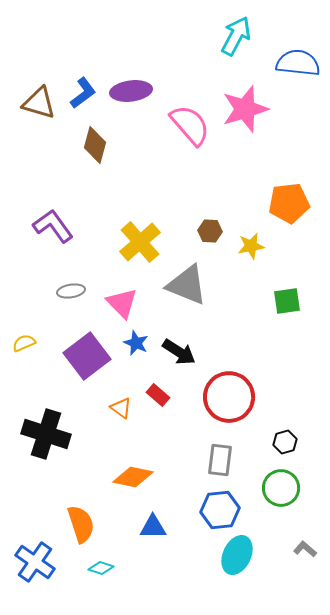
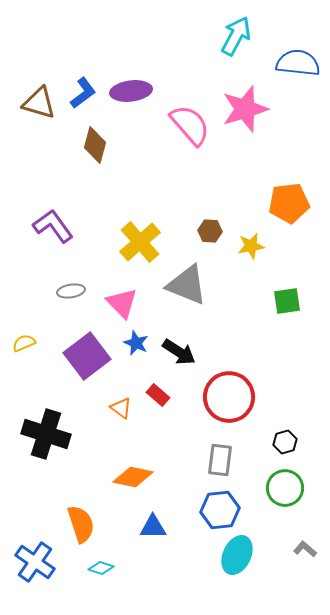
green circle: moved 4 px right
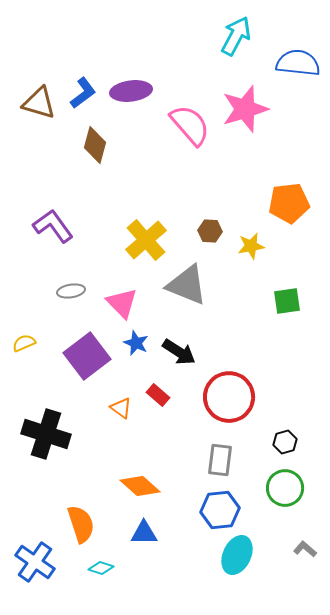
yellow cross: moved 6 px right, 2 px up
orange diamond: moved 7 px right, 9 px down; rotated 30 degrees clockwise
blue triangle: moved 9 px left, 6 px down
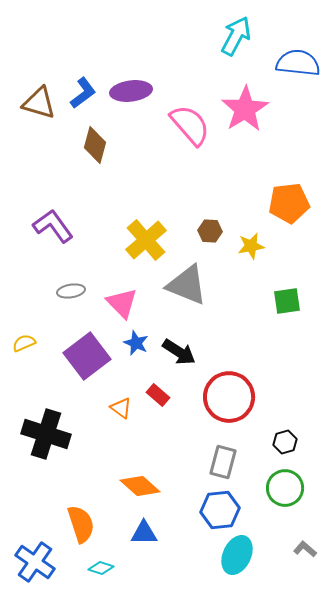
pink star: rotated 15 degrees counterclockwise
gray rectangle: moved 3 px right, 2 px down; rotated 8 degrees clockwise
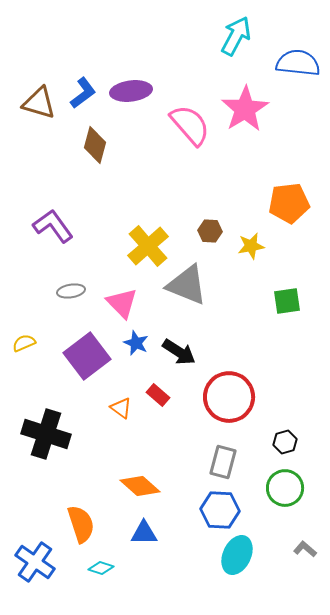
yellow cross: moved 2 px right, 6 px down
blue hexagon: rotated 9 degrees clockwise
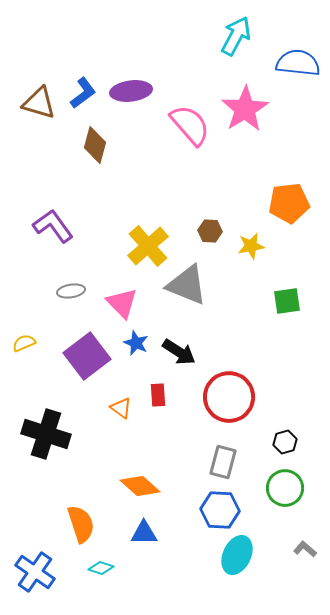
red rectangle: rotated 45 degrees clockwise
blue cross: moved 10 px down
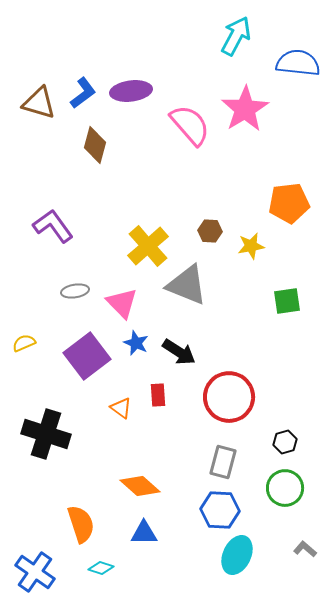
gray ellipse: moved 4 px right
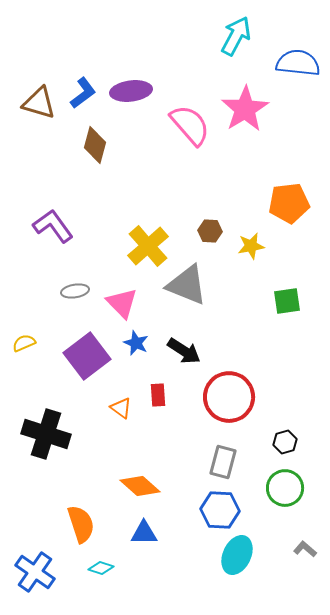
black arrow: moved 5 px right, 1 px up
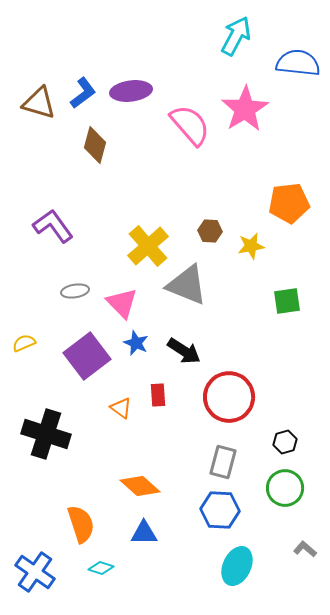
cyan ellipse: moved 11 px down
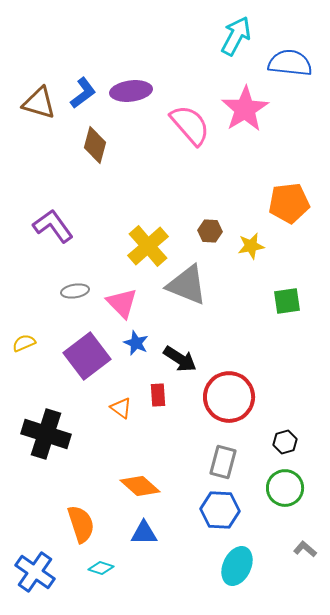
blue semicircle: moved 8 px left
black arrow: moved 4 px left, 8 px down
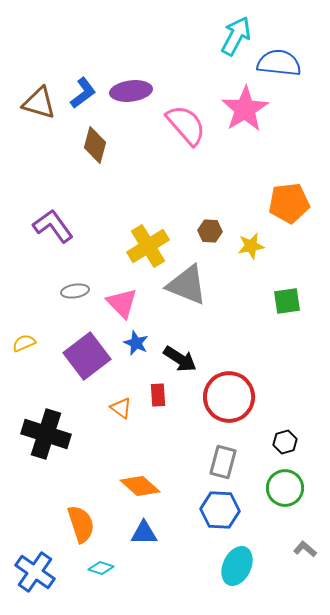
blue semicircle: moved 11 px left
pink semicircle: moved 4 px left
yellow cross: rotated 9 degrees clockwise
